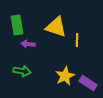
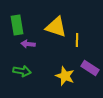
yellow star: rotated 24 degrees counterclockwise
purple rectangle: moved 2 px right, 15 px up
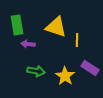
green arrow: moved 14 px right
yellow star: rotated 12 degrees clockwise
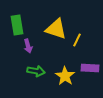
yellow triangle: moved 2 px down
yellow line: rotated 24 degrees clockwise
purple arrow: moved 2 px down; rotated 112 degrees counterclockwise
purple rectangle: rotated 30 degrees counterclockwise
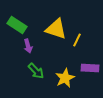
green rectangle: rotated 48 degrees counterclockwise
green arrow: rotated 36 degrees clockwise
yellow star: moved 2 px down; rotated 12 degrees clockwise
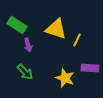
purple arrow: moved 1 px up
green arrow: moved 11 px left, 1 px down
yellow star: rotated 24 degrees counterclockwise
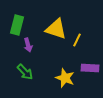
green rectangle: rotated 72 degrees clockwise
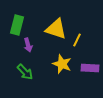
yellow star: moved 3 px left, 14 px up
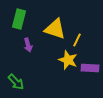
green rectangle: moved 2 px right, 6 px up
yellow triangle: moved 1 px left
yellow star: moved 6 px right, 4 px up
green arrow: moved 9 px left, 10 px down
